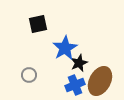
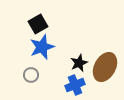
black square: rotated 18 degrees counterclockwise
blue star: moved 23 px left, 1 px up; rotated 10 degrees clockwise
gray circle: moved 2 px right
brown ellipse: moved 5 px right, 14 px up
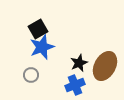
black square: moved 5 px down
brown ellipse: moved 1 px up
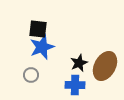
black square: rotated 36 degrees clockwise
blue cross: rotated 24 degrees clockwise
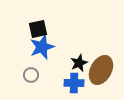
black square: rotated 18 degrees counterclockwise
brown ellipse: moved 4 px left, 4 px down
blue cross: moved 1 px left, 2 px up
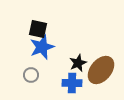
black square: rotated 24 degrees clockwise
black star: moved 1 px left
brown ellipse: rotated 12 degrees clockwise
blue cross: moved 2 px left
